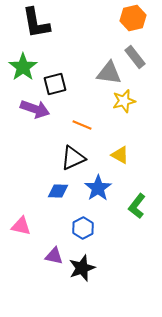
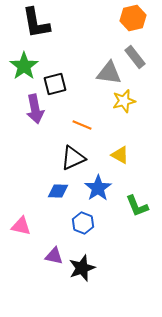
green star: moved 1 px right, 1 px up
purple arrow: rotated 60 degrees clockwise
green L-shape: rotated 60 degrees counterclockwise
blue hexagon: moved 5 px up; rotated 10 degrees counterclockwise
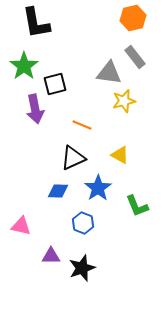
purple triangle: moved 3 px left; rotated 12 degrees counterclockwise
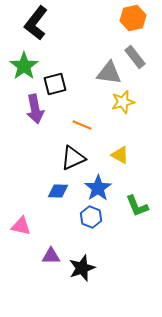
black L-shape: rotated 48 degrees clockwise
yellow star: moved 1 px left, 1 px down
blue hexagon: moved 8 px right, 6 px up
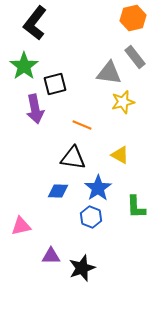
black L-shape: moved 1 px left
black triangle: rotated 32 degrees clockwise
green L-shape: moved 1 px left, 1 px down; rotated 20 degrees clockwise
pink triangle: rotated 25 degrees counterclockwise
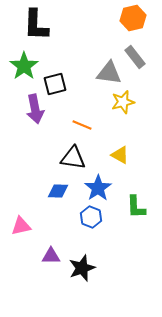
black L-shape: moved 1 px right, 2 px down; rotated 36 degrees counterclockwise
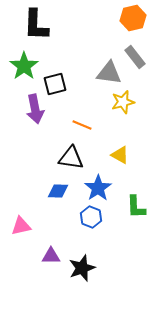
black triangle: moved 2 px left
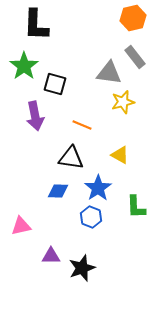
black square: rotated 30 degrees clockwise
purple arrow: moved 7 px down
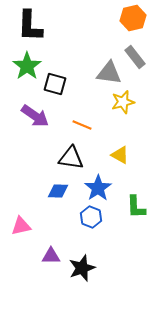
black L-shape: moved 6 px left, 1 px down
green star: moved 3 px right
purple arrow: rotated 44 degrees counterclockwise
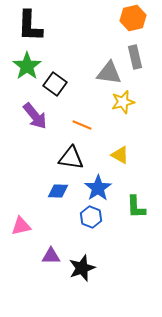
gray rectangle: rotated 25 degrees clockwise
black square: rotated 20 degrees clockwise
purple arrow: rotated 16 degrees clockwise
